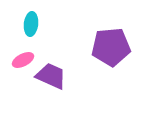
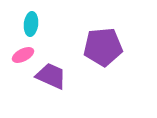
purple pentagon: moved 8 px left
pink ellipse: moved 5 px up
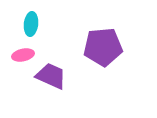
pink ellipse: rotated 15 degrees clockwise
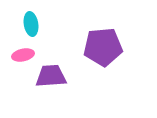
cyan ellipse: rotated 15 degrees counterclockwise
purple trapezoid: rotated 28 degrees counterclockwise
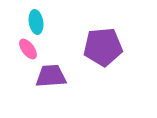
cyan ellipse: moved 5 px right, 2 px up
pink ellipse: moved 5 px right, 6 px up; rotated 65 degrees clockwise
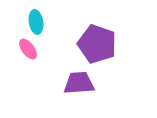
purple pentagon: moved 6 px left, 3 px up; rotated 24 degrees clockwise
purple trapezoid: moved 28 px right, 7 px down
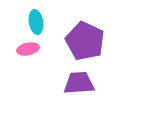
purple pentagon: moved 12 px left, 3 px up; rotated 6 degrees clockwise
pink ellipse: rotated 65 degrees counterclockwise
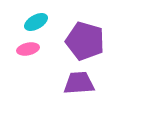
cyan ellipse: rotated 70 degrees clockwise
purple pentagon: rotated 9 degrees counterclockwise
